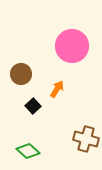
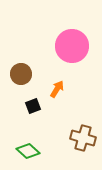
black square: rotated 21 degrees clockwise
brown cross: moved 3 px left, 1 px up
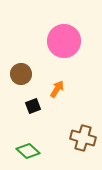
pink circle: moved 8 px left, 5 px up
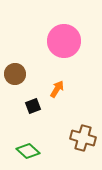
brown circle: moved 6 px left
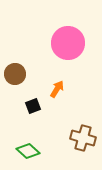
pink circle: moved 4 px right, 2 px down
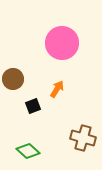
pink circle: moved 6 px left
brown circle: moved 2 px left, 5 px down
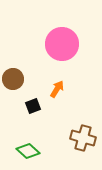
pink circle: moved 1 px down
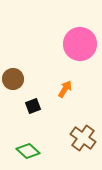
pink circle: moved 18 px right
orange arrow: moved 8 px right
brown cross: rotated 20 degrees clockwise
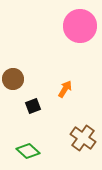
pink circle: moved 18 px up
